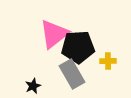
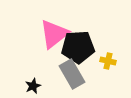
yellow cross: rotated 14 degrees clockwise
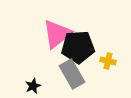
pink triangle: moved 3 px right
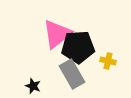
black star: rotated 28 degrees counterclockwise
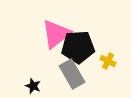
pink triangle: moved 1 px left
yellow cross: rotated 14 degrees clockwise
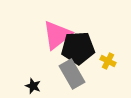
pink triangle: moved 1 px right, 1 px down
black pentagon: moved 1 px down
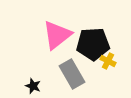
black pentagon: moved 15 px right, 4 px up
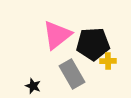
yellow cross: rotated 28 degrees counterclockwise
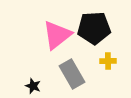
black pentagon: moved 1 px right, 16 px up
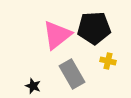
yellow cross: rotated 14 degrees clockwise
